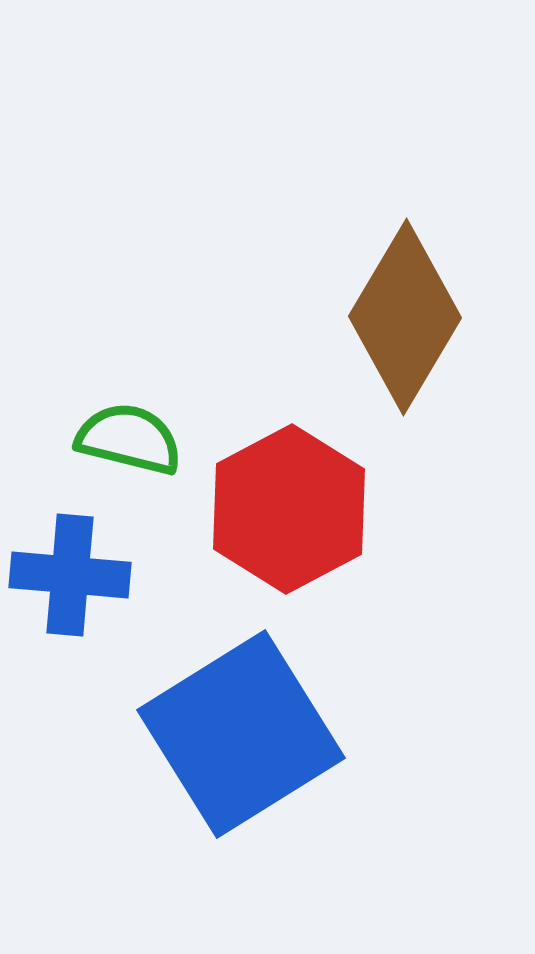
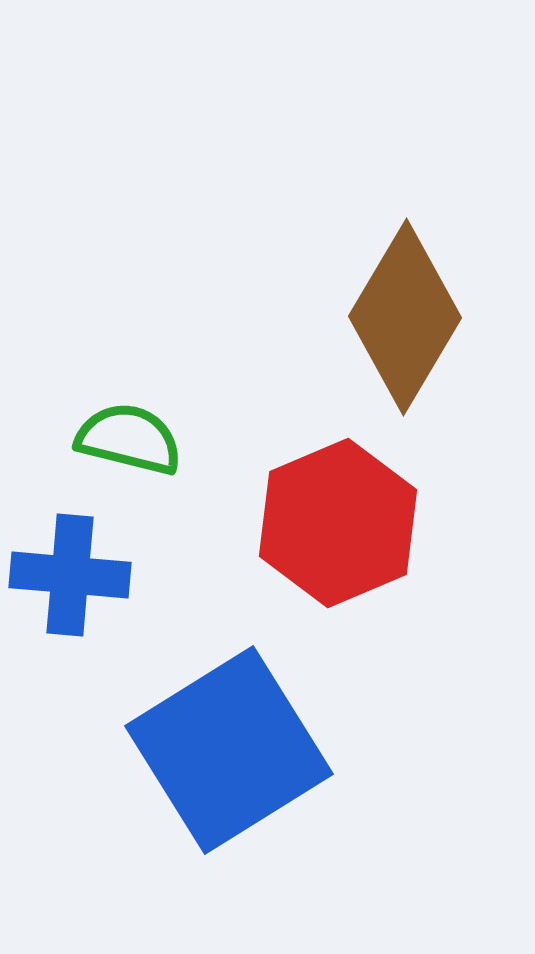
red hexagon: moved 49 px right, 14 px down; rotated 5 degrees clockwise
blue square: moved 12 px left, 16 px down
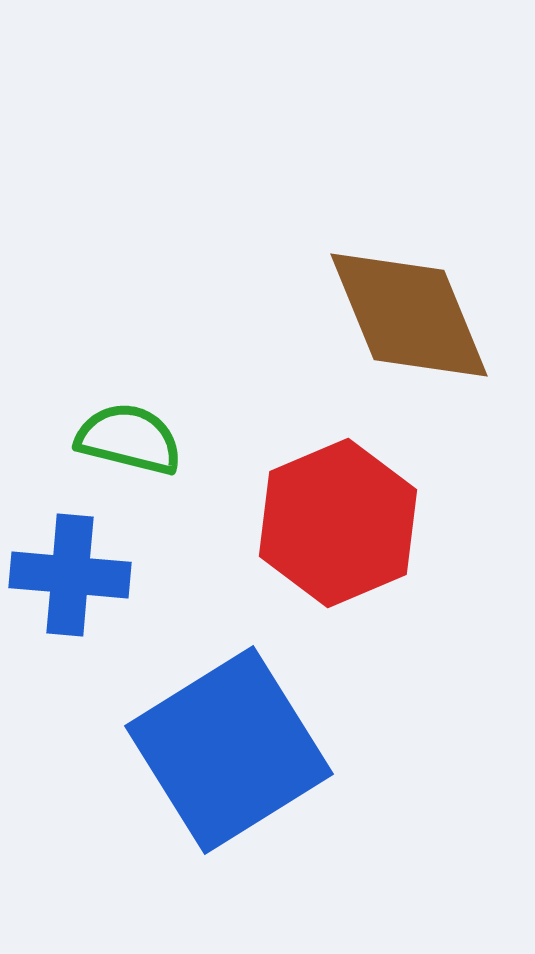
brown diamond: moved 4 px right, 2 px up; rotated 53 degrees counterclockwise
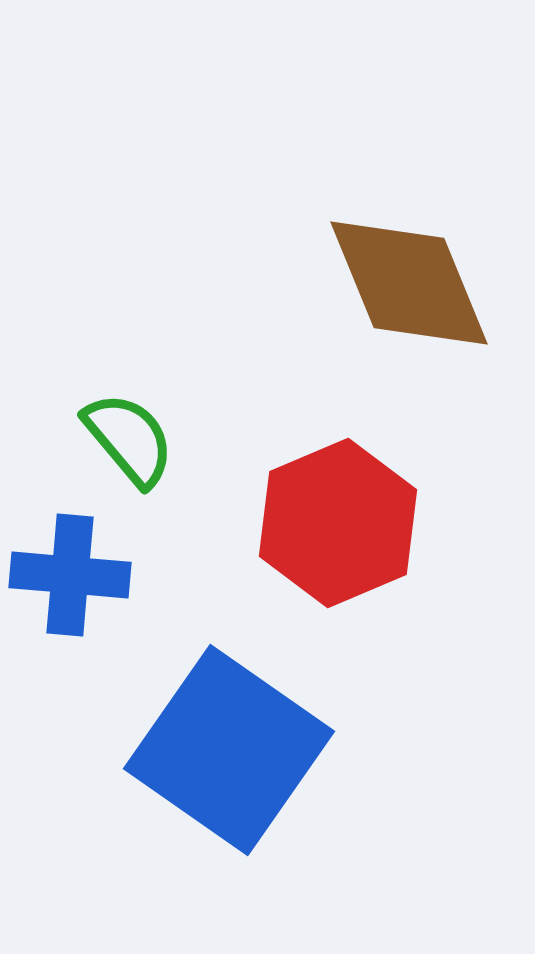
brown diamond: moved 32 px up
green semicircle: rotated 36 degrees clockwise
blue square: rotated 23 degrees counterclockwise
